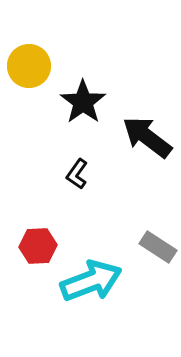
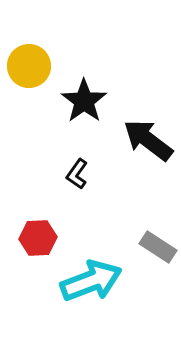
black star: moved 1 px right, 1 px up
black arrow: moved 1 px right, 3 px down
red hexagon: moved 8 px up
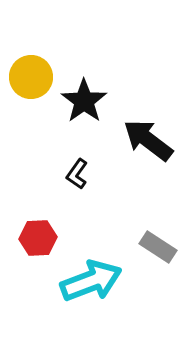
yellow circle: moved 2 px right, 11 px down
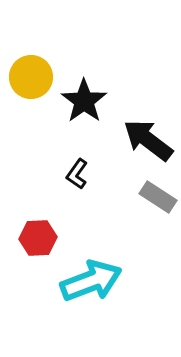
gray rectangle: moved 50 px up
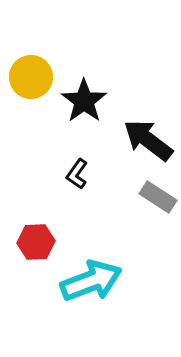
red hexagon: moved 2 px left, 4 px down
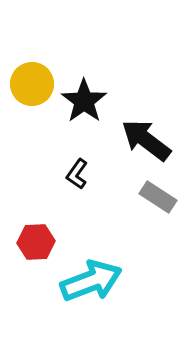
yellow circle: moved 1 px right, 7 px down
black arrow: moved 2 px left
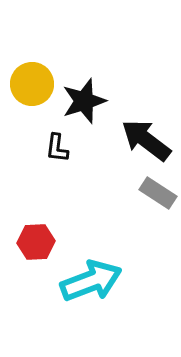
black star: rotated 18 degrees clockwise
black L-shape: moved 20 px left, 26 px up; rotated 28 degrees counterclockwise
gray rectangle: moved 4 px up
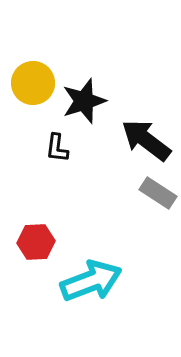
yellow circle: moved 1 px right, 1 px up
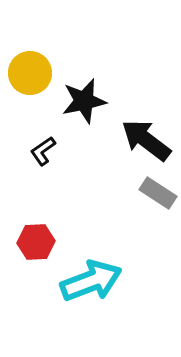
yellow circle: moved 3 px left, 10 px up
black star: rotated 6 degrees clockwise
black L-shape: moved 14 px left, 3 px down; rotated 48 degrees clockwise
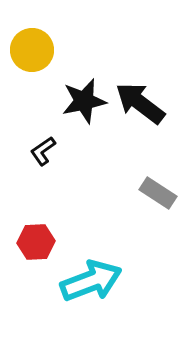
yellow circle: moved 2 px right, 23 px up
black arrow: moved 6 px left, 37 px up
